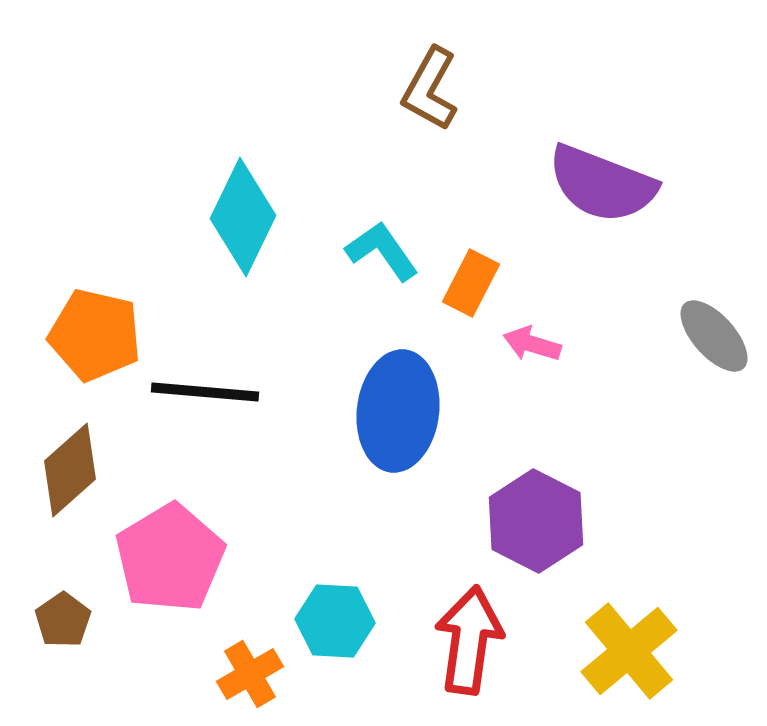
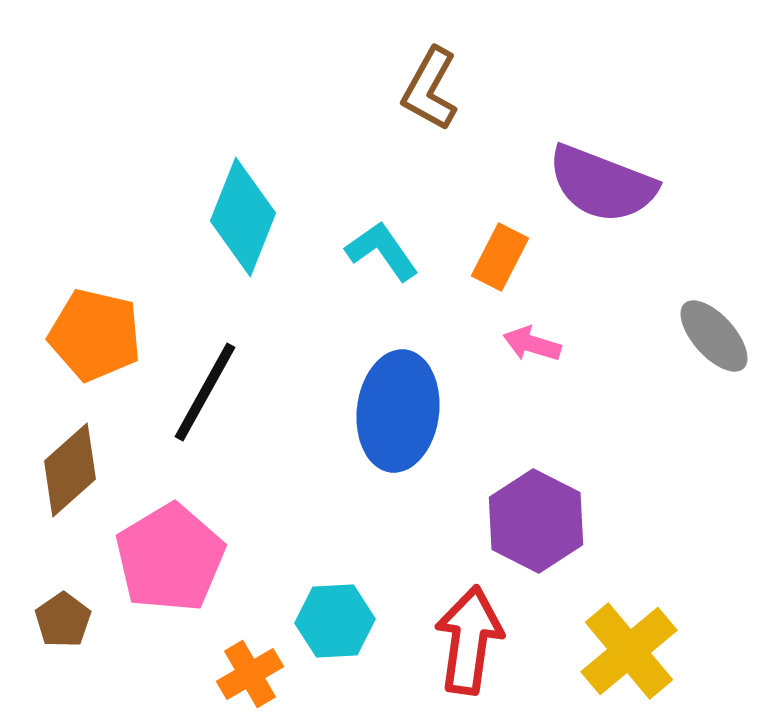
cyan diamond: rotated 4 degrees counterclockwise
orange rectangle: moved 29 px right, 26 px up
black line: rotated 66 degrees counterclockwise
cyan hexagon: rotated 6 degrees counterclockwise
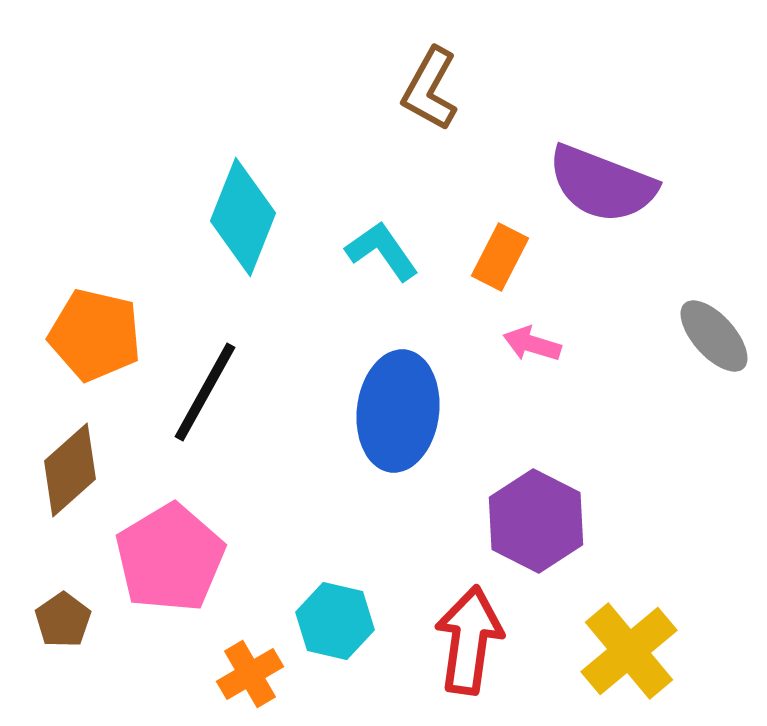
cyan hexagon: rotated 16 degrees clockwise
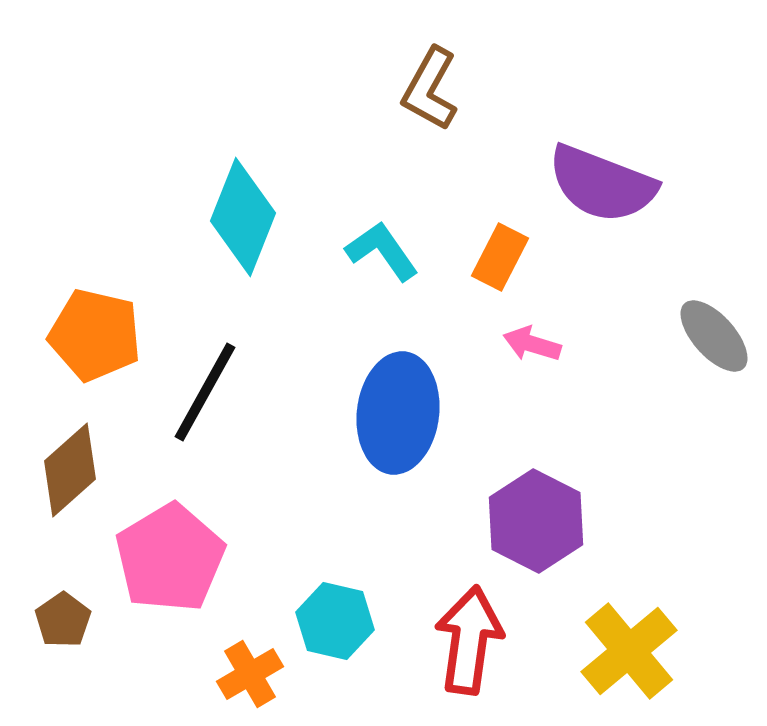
blue ellipse: moved 2 px down
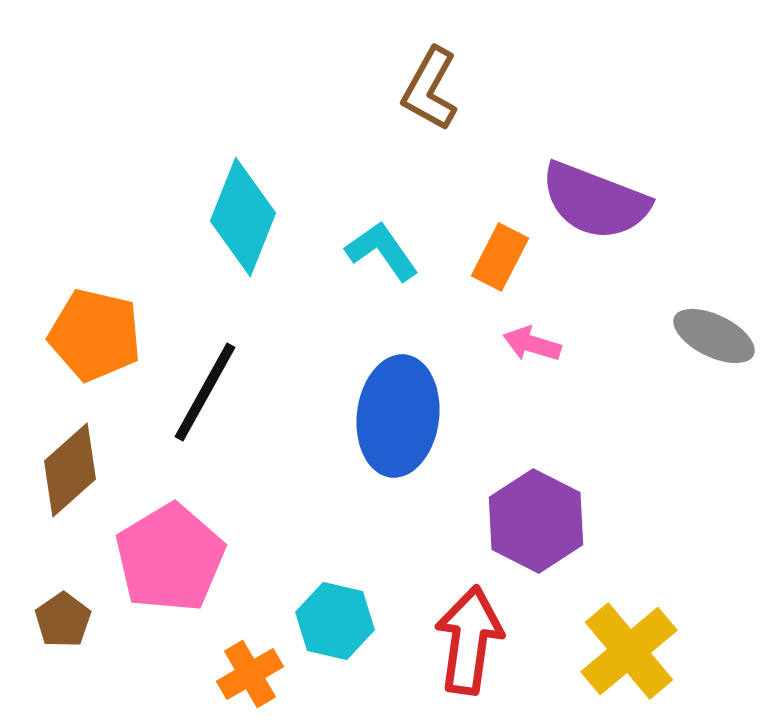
purple semicircle: moved 7 px left, 17 px down
gray ellipse: rotated 22 degrees counterclockwise
blue ellipse: moved 3 px down
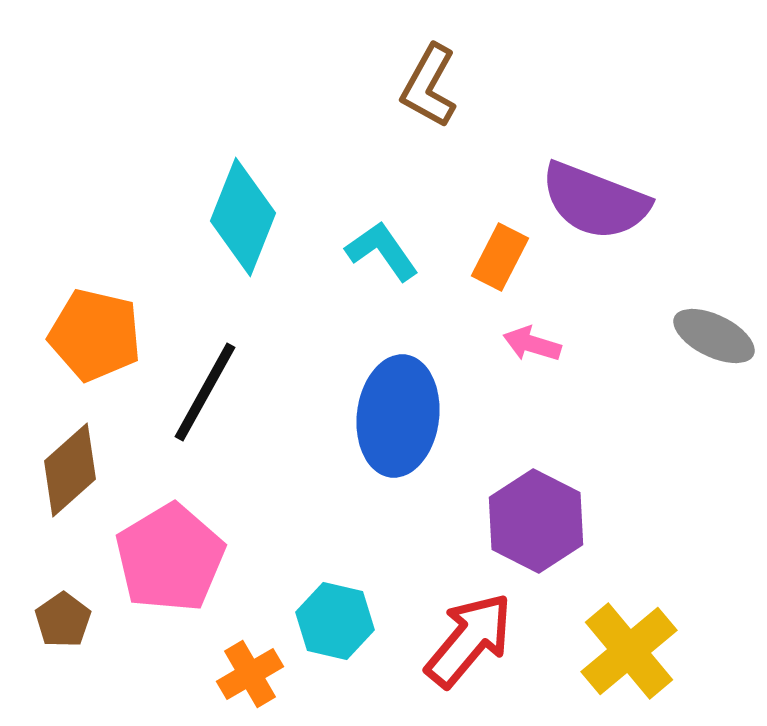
brown L-shape: moved 1 px left, 3 px up
red arrow: rotated 32 degrees clockwise
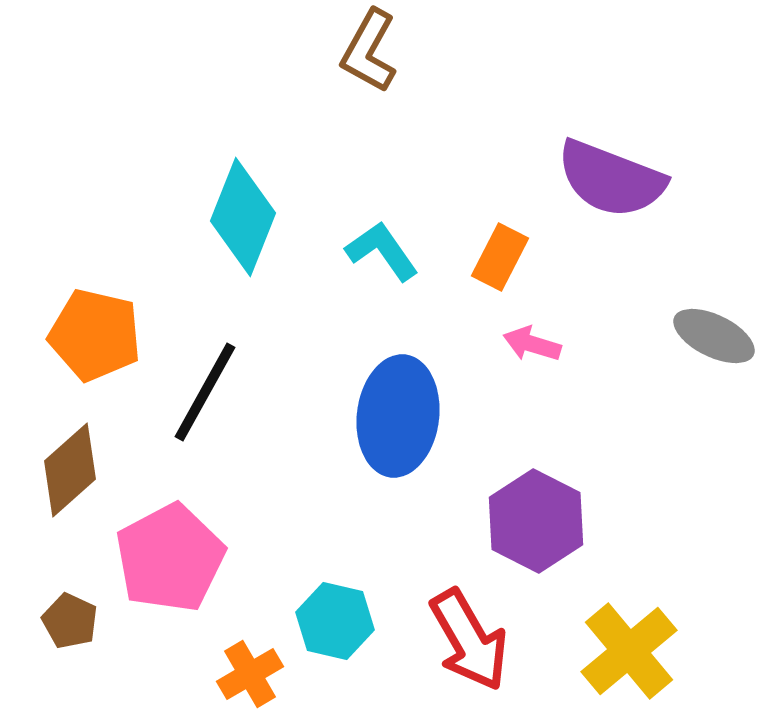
brown L-shape: moved 60 px left, 35 px up
purple semicircle: moved 16 px right, 22 px up
pink pentagon: rotated 3 degrees clockwise
brown pentagon: moved 7 px right, 1 px down; rotated 12 degrees counterclockwise
red arrow: rotated 110 degrees clockwise
